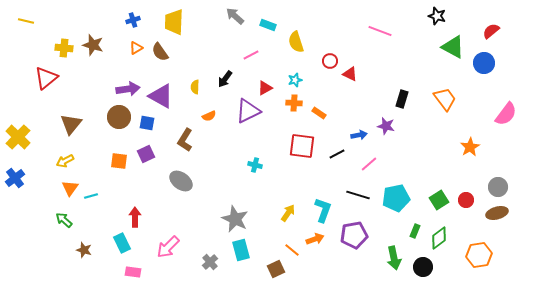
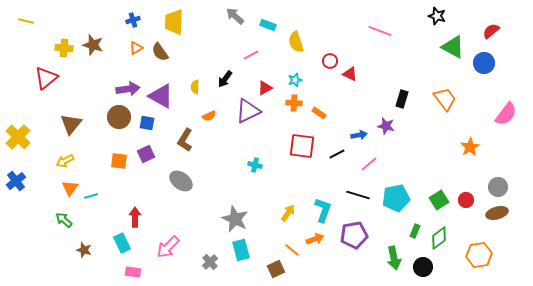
blue cross at (15, 178): moved 1 px right, 3 px down
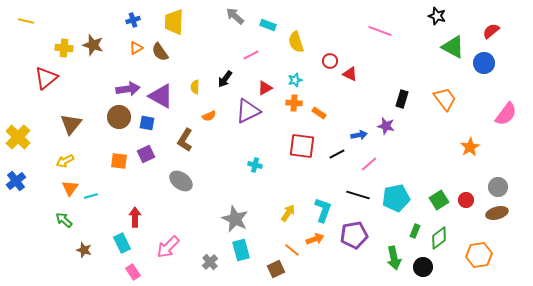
pink rectangle at (133, 272): rotated 49 degrees clockwise
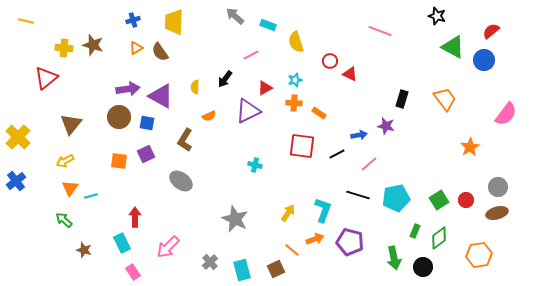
blue circle at (484, 63): moved 3 px up
purple pentagon at (354, 235): moved 4 px left, 7 px down; rotated 24 degrees clockwise
cyan rectangle at (241, 250): moved 1 px right, 20 px down
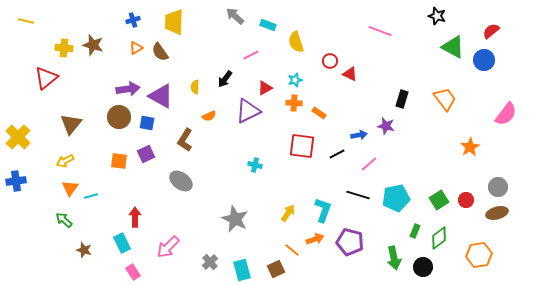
blue cross at (16, 181): rotated 30 degrees clockwise
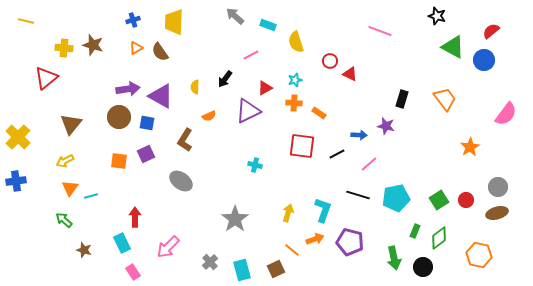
blue arrow at (359, 135): rotated 14 degrees clockwise
yellow arrow at (288, 213): rotated 18 degrees counterclockwise
gray star at (235, 219): rotated 12 degrees clockwise
orange hexagon at (479, 255): rotated 20 degrees clockwise
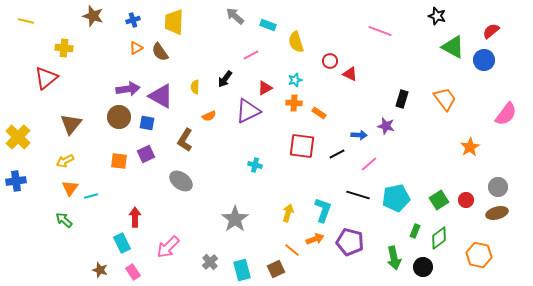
brown star at (93, 45): moved 29 px up
brown star at (84, 250): moved 16 px right, 20 px down
